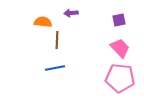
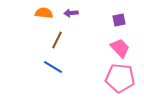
orange semicircle: moved 1 px right, 9 px up
brown line: rotated 24 degrees clockwise
blue line: moved 2 px left, 1 px up; rotated 42 degrees clockwise
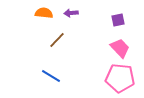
purple square: moved 1 px left
brown line: rotated 18 degrees clockwise
blue line: moved 2 px left, 9 px down
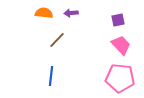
pink trapezoid: moved 1 px right, 3 px up
blue line: rotated 66 degrees clockwise
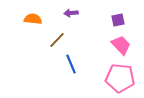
orange semicircle: moved 11 px left, 6 px down
blue line: moved 20 px right, 12 px up; rotated 30 degrees counterclockwise
